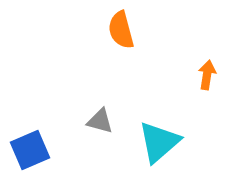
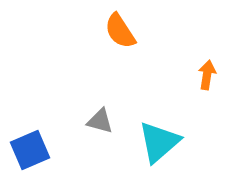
orange semicircle: moved 1 px left, 1 px down; rotated 18 degrees counterclockwise
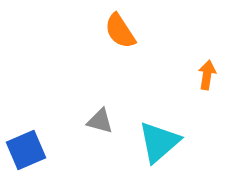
blue square: moved 4 px left
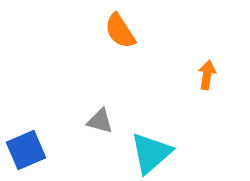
cyan triangle: moved 8 px left, 11 px down
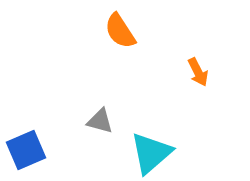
orange arrow: moved 9 px left, 3 px up; rotated 144 degrees clockwise
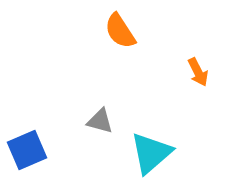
blue square: moved 1 px right
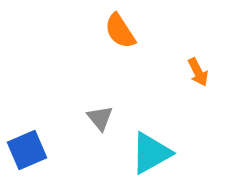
gray triangle: moved 3 px up; rotated 36 degrees clockwise
cyan triangle: rotated 12 degrees clockwise
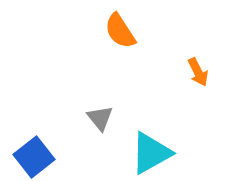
blue square: moved 7 px right, 7 px down; rotated 15 degrees counterclockwise
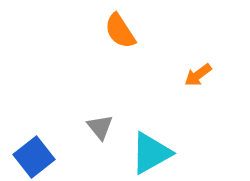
orange arrow: moved 3 px down; rotated 80 degrees clockwise
gray triangle: moved 9 px down
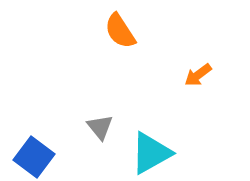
blue square: rotated 15 degrees counterclockwise
